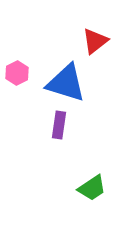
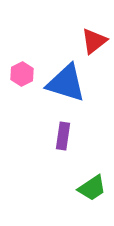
red triangle: moved 1 px left
pink hexagon: moved 5 px right, 1 px down
purple rectangle: moved 4 px right, 11 px down
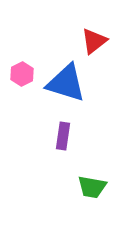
green trapezoid: moved 1 px up; rotated 44 degrees clockwise
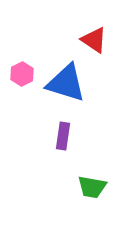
red triangle: moved 1 px up; rotated 48 degrees counterclockwise
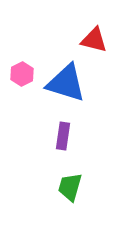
red triangle: rotated 20 degrees counterclockwise
green trapezoid: moved 22 px left; rotated 96 degrees clockwise
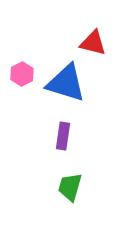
red triangle: moved 1 px left, 3 px down
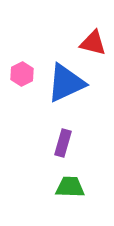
blue triangle: rotated 42 degrees counterclockwise
purple rectangle: moved 7 px down; rotated 8 degrees clockwise
green trapezoid: rotated 76 degrees clockwise
